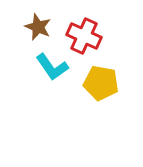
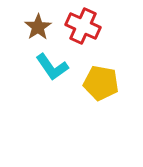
brown star: rotated 16 degrees clockwise
red cross: moved 1 px left, 10 px up
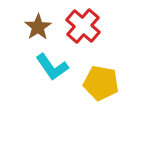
red cross: rotated 16 degrees clockwise
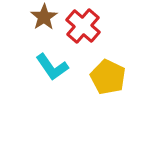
brown star: moved 6 px right, 10 px up
yellow pentagon: moved 7 px right, 6 px up; rotated 16 degrees clockwise
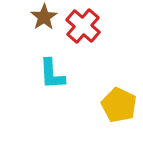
cyan L-shape: moved 7 px down; rotated 32 degrees clockwise
yellow pentagon: moved 11 px right, 28 px down
